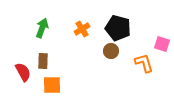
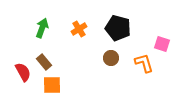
orange cross: moved 3 px left
brown circle: moved 7 px down
brown rectangle: moved 1 px right, 1 px down; rotated 42 degrees counterclockwise
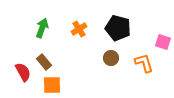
pink square: moved 1 px right, 2 px up
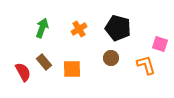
pink square: moved 3 px left, 2 px down
orange L-shape: moved 2 px right, 2 px down
orange square: moved 20 px right, 16 px up
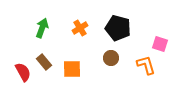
orange cross: moved 1 px right, 1 px up
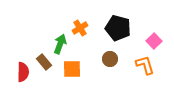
green arrow: moved 18 px right, 16 px down
pink square: moved 6 px left, 3 px up; rotated 28 degrees clockwise
brown circle: moved 1 px left, 1 px down
orange L-shape: moved 1 px left
red semicircle: rotated 30 degrees clockwise
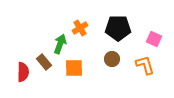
black pentagon: rotated 15 degrees counterclockwise
pink square: moved 2 px up; rotated 21 degrees counterclockwise
brown circle: moved 2 px right
orange square: moved 2 px right, 1 px up
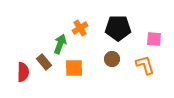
pink square: rotated 21 degrees counterclockwise
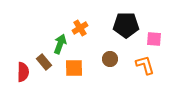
black pentagon: moved 8 px right, 3 px up
brown circle: moved 2 px left
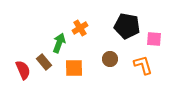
black pentagon: moved 1 px right, 1 px down; rotated 10 degrees clockwise
green arrow: moved 1 px left, 1 px up
orange L-shape: moved 2 px left
red semicircle: moved 2 px up; rotated 24 degrees counterclockwise
